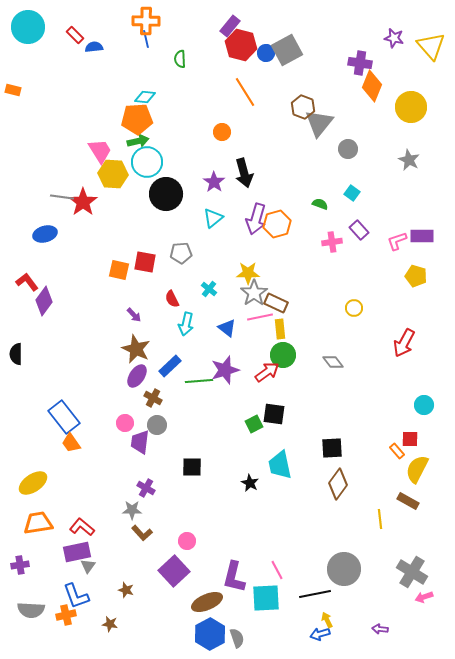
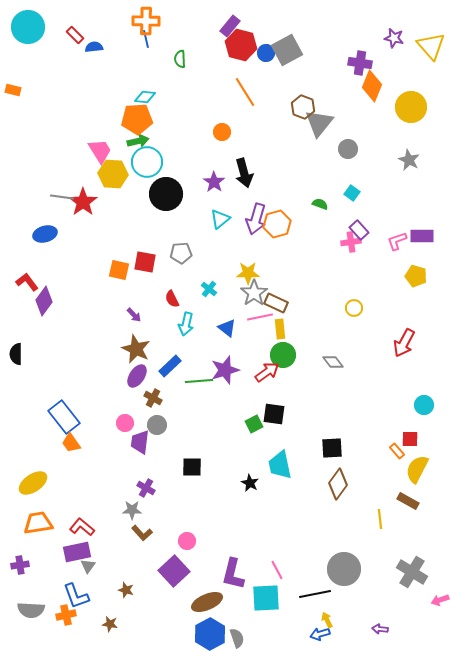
cyan triangle at (213, 218): moved 7 px right, 1 px down
pink cross at (332, 242): moved 19 px right
purple L-shape at (234, 577): moved 1 px left, 3 px up
pink arrow at (424, 597): moved 16 px right, 3 px down
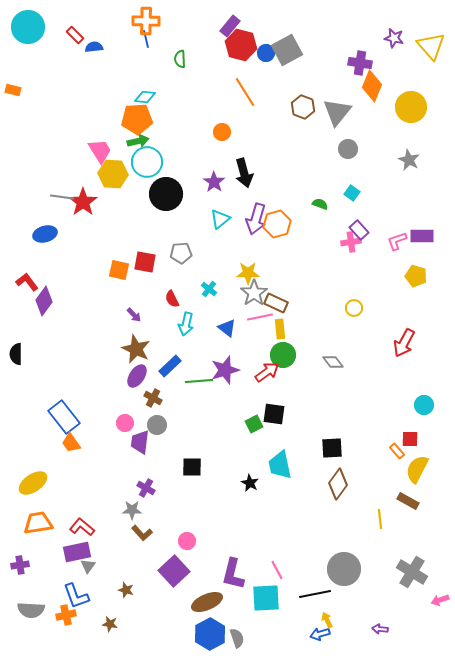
gray triangle at (319, 123): moved 18 px right, 11 px up
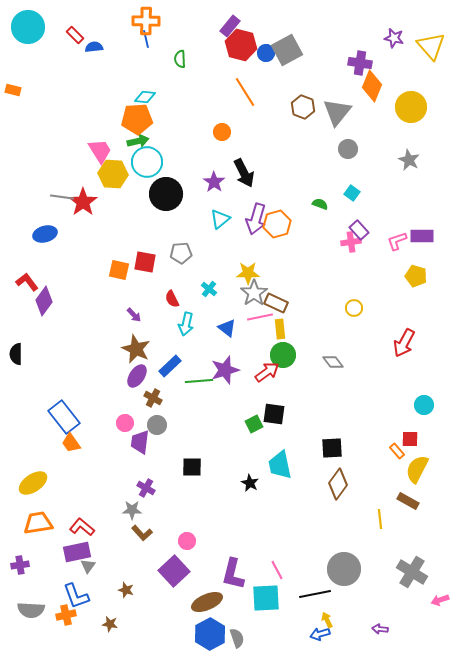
black arrow at (244, 173): rotated 12 degrees counterclockwise
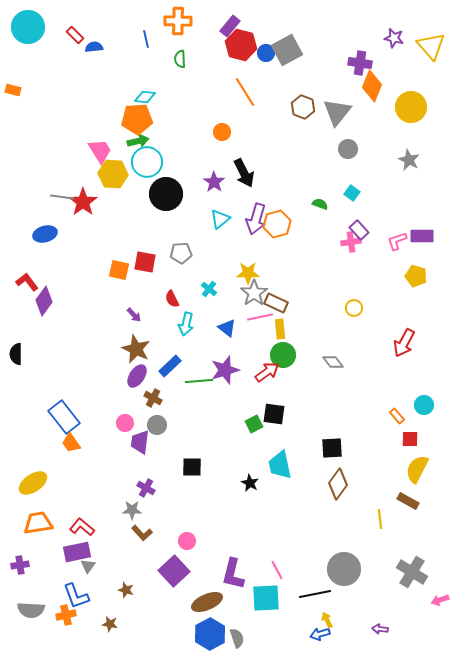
orange cross at (146, 21): moved 32 px right
orange rectangle at (397, 451): moved 35 px up
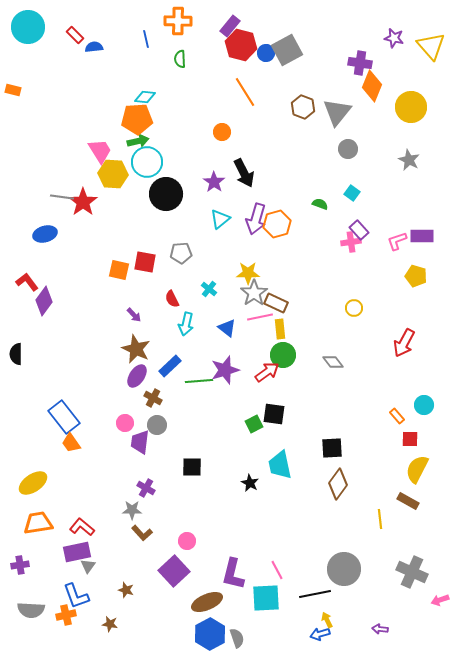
gray cross at (412, 572): rotated 8 degrees counterclockwise
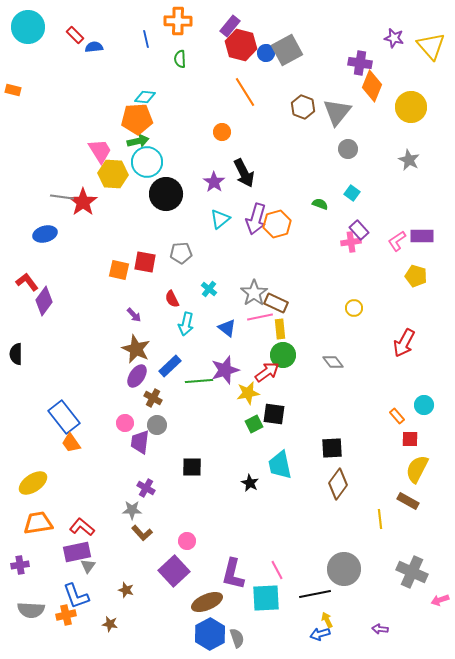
pink L-shape at (397, 241): rotated 15 degrees counterclockwise
yellow star at (248, 273): moved 120 px down; rotated 10 degrees counterclockwise
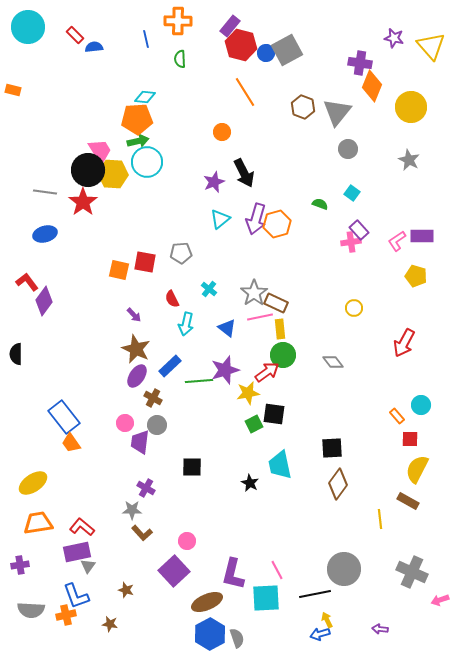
purple star at (214, 182): rotated 15 degrees clockwise
black circle at (166, 194): moved 78 px left, 24 px up
gray line at (62, 197): moved 17 px left, 5 px up
cyan circle at (424, 405): moved 3 px left
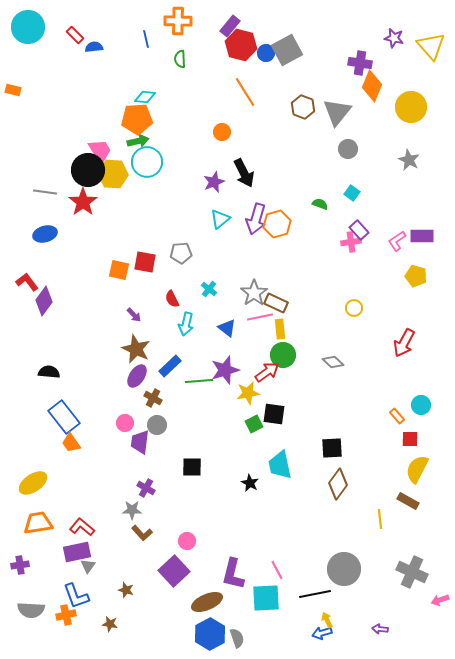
black semicircle at (16, 354): moved 33 px right, 18 px down; rotated 95 degrees clockwise
gray diamond at (333, 362): rotated 10 degrees counterclockwise
blue arrow at (320, 634): moved 2 px right, 1 px up
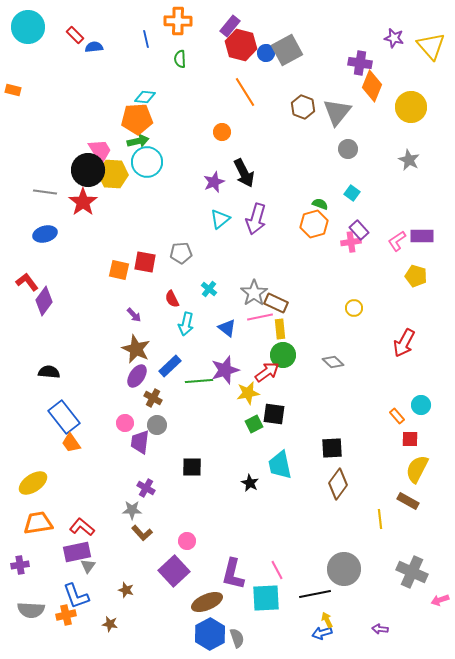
orange hexagon at (277, 224): moved 37 px right
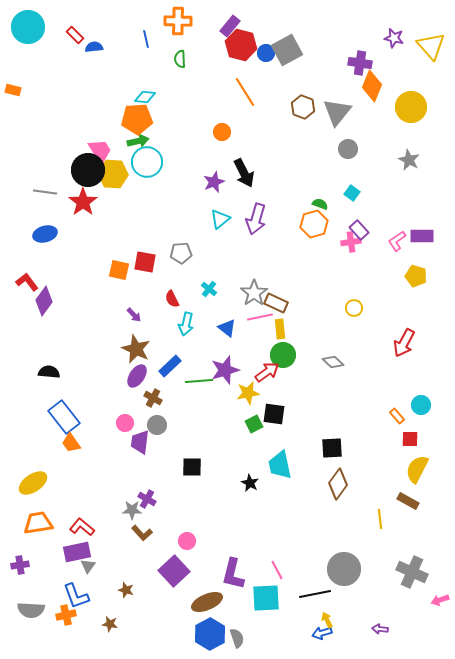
purple cross at (146, 488): moved 1 px right, 11 px down
